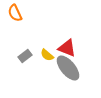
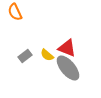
orange semicircle: moved 1 px up
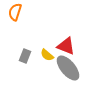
orange semicircle: rotated 42 degrees clockwise
red triangle: moved 1 px left, 2 px up
gray rectangle: rotated 32 degrees counterclockwise
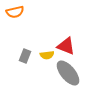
orange semicircle: rotated 120 degrees counterclockwise
yellow semicircle: rotated 48 degrees counterclockwise
gray ellipse: moved 5 px down
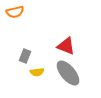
yellow semicircle: moved 10 px left, 17 px down
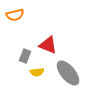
orange semicircle: moved 3 px down
red triangle: moved 18 px left, 1 px up
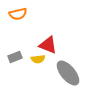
orange semicircle: moved 3 px right, 1 px up
gray rectangle: moved 10 px left, 1 px down; rotated 48 degrees clockwise
yellow semicircle: moved 1 px right, 13 px up
